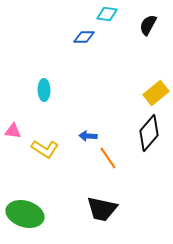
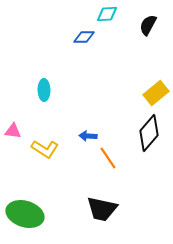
cyan diamond: rotated 10 degrees counterclockwise
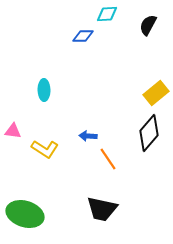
blue diamond: moved 1 px left, 1 px up
orange line: moved 1 px down
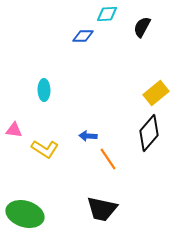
black semicircle: moved 6 px left, 2 px down
pink triangle: moved 1 px right, 1 px up
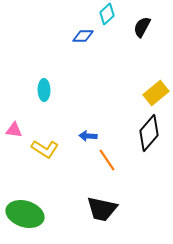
cyan diamond: rotated 40 degrees counterclockwise
orange line: moved 1 px left, 1 px down
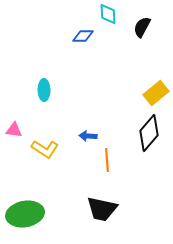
cyan diamond: moved 1 px right; rotated 50 degrees counterclockwise
orange line: rotated 30 degrees clockwise
green ellipse: rotated 27 degrees counterclockwise
